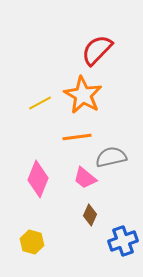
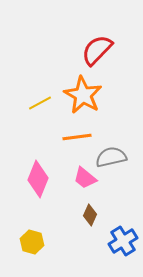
blue cross: rotated 12 degrees counterclockwise
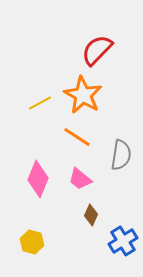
orange line: rotated 40 degrees clockwise
gray semicircle: moved 10 px right, 2 px up; rotated 112 degrees clockwise
pink trapezoid: moved 5 px left, 1 px down
brown diamond: moved 1 px right
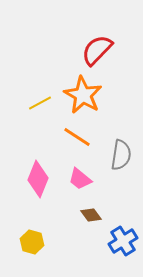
brown diamond: rotated 60 degrees counterclockwise
